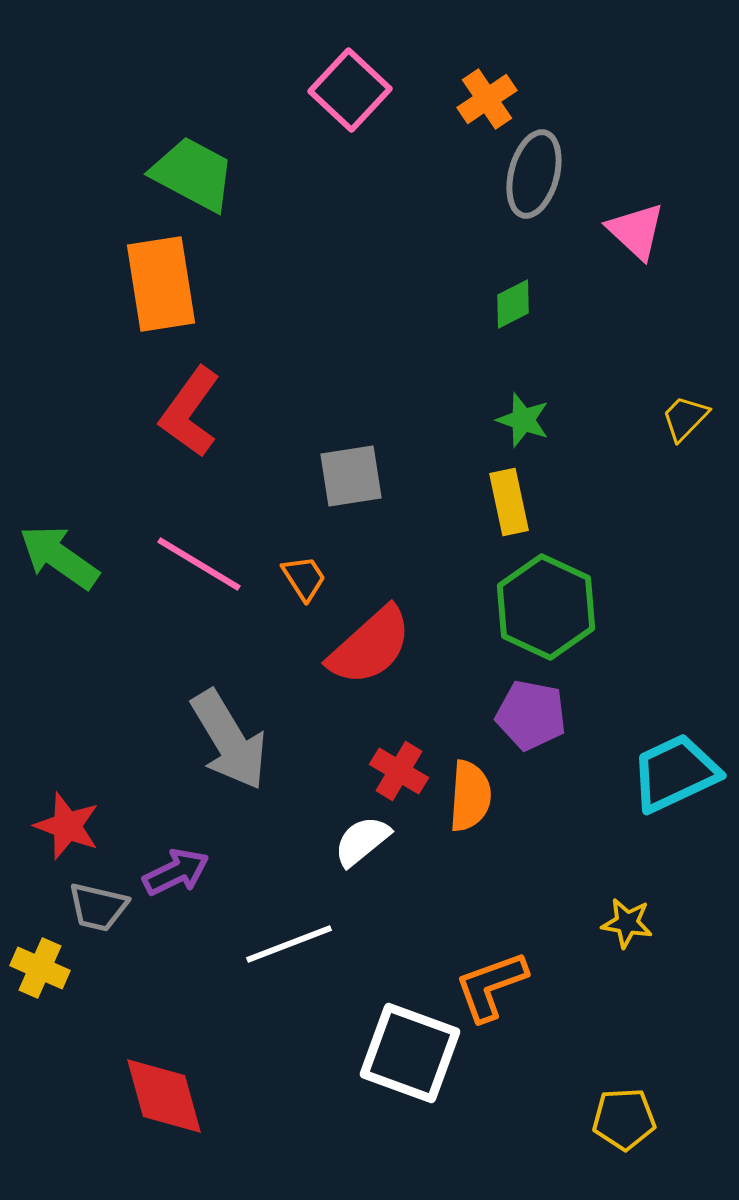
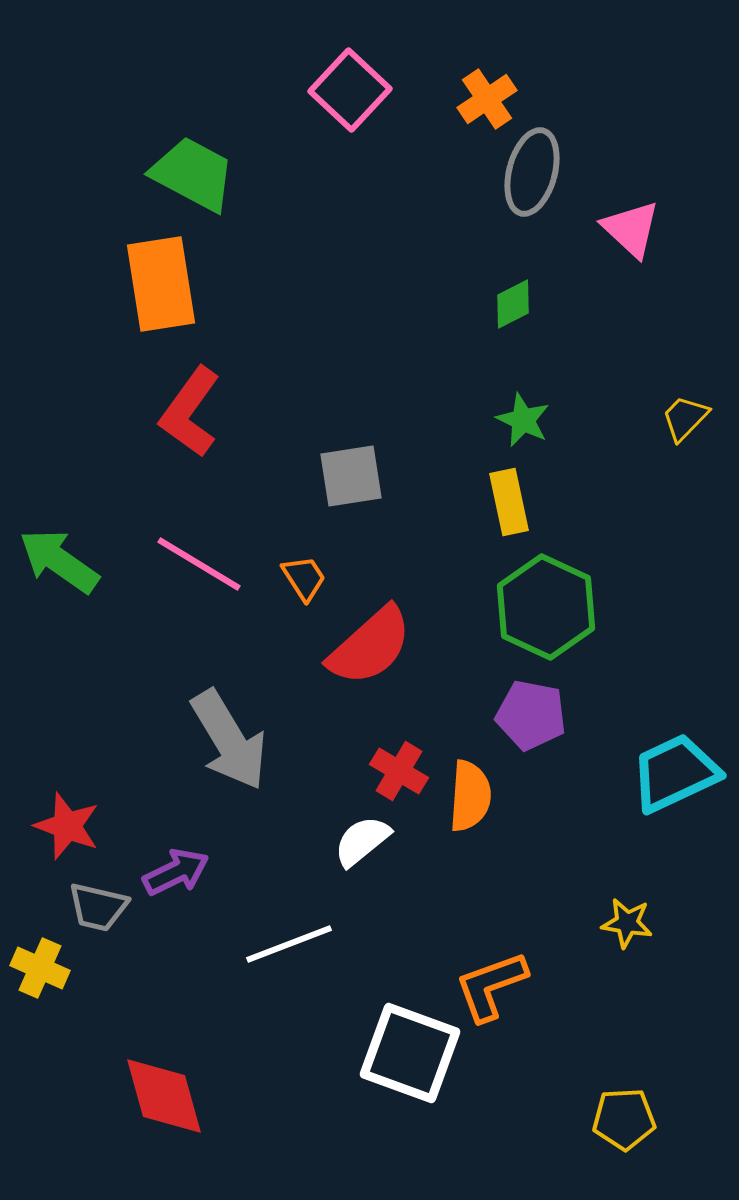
gray ellipse: moved 2 px left, 2 px up
pink triangle: moved 5 px left, 2 px up
green star: rotated 6 degrees clockwise
green arrow: moved 4 px down
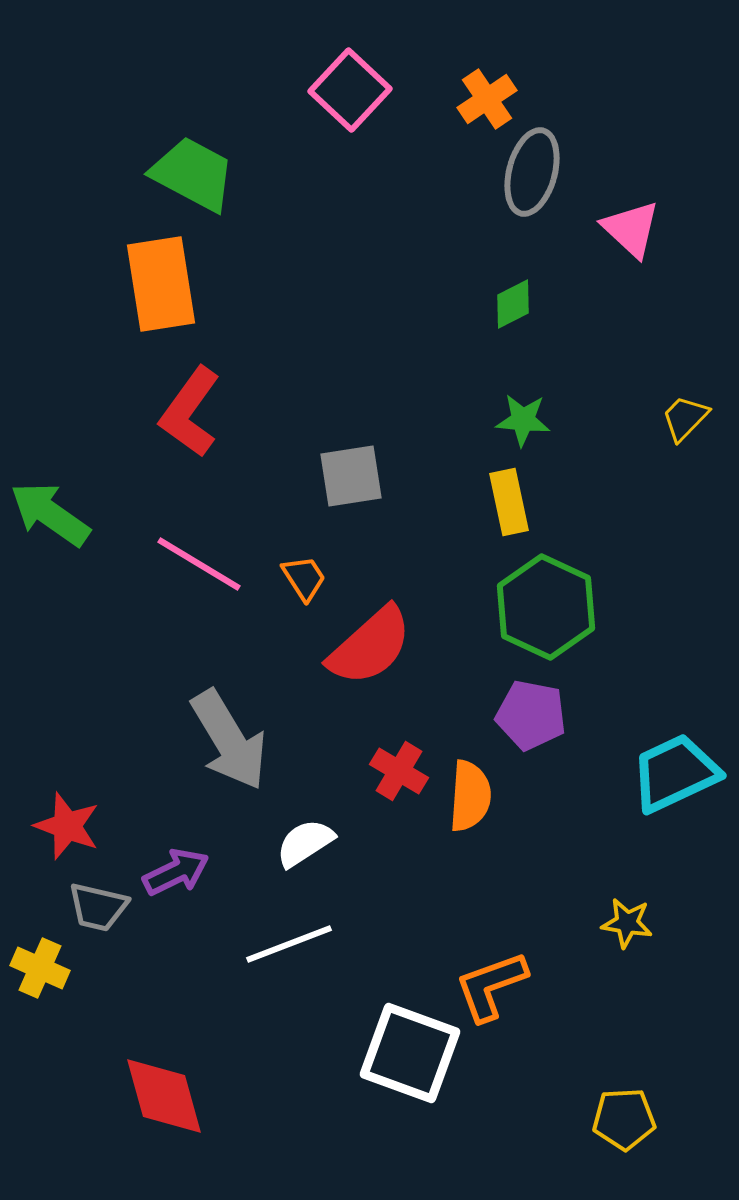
green star: rotated 20 degrees counterclockwise
green arrow: moved 9 px left, 47 px up
white semicircle: moved 57 px left, 2 px down; rotated 6 degrees clockwise
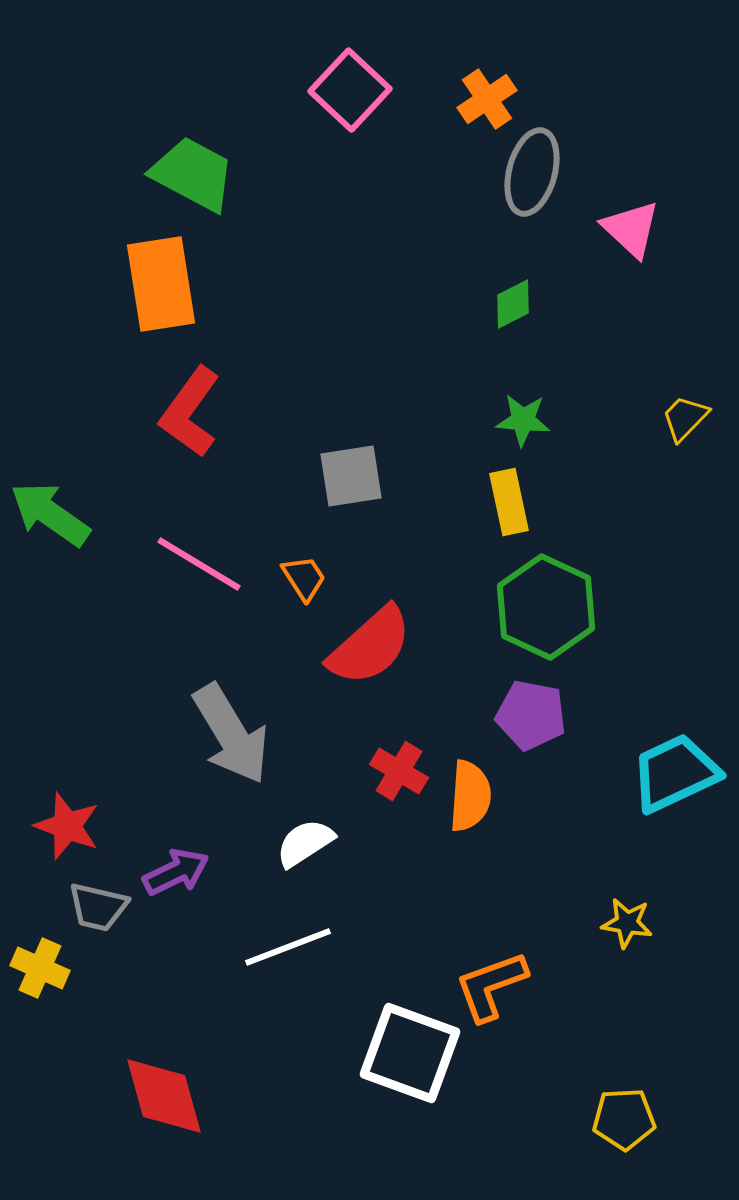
gray arrow: moved 2 px right, 6 px up
white line: moved 1 px left, 3 px down
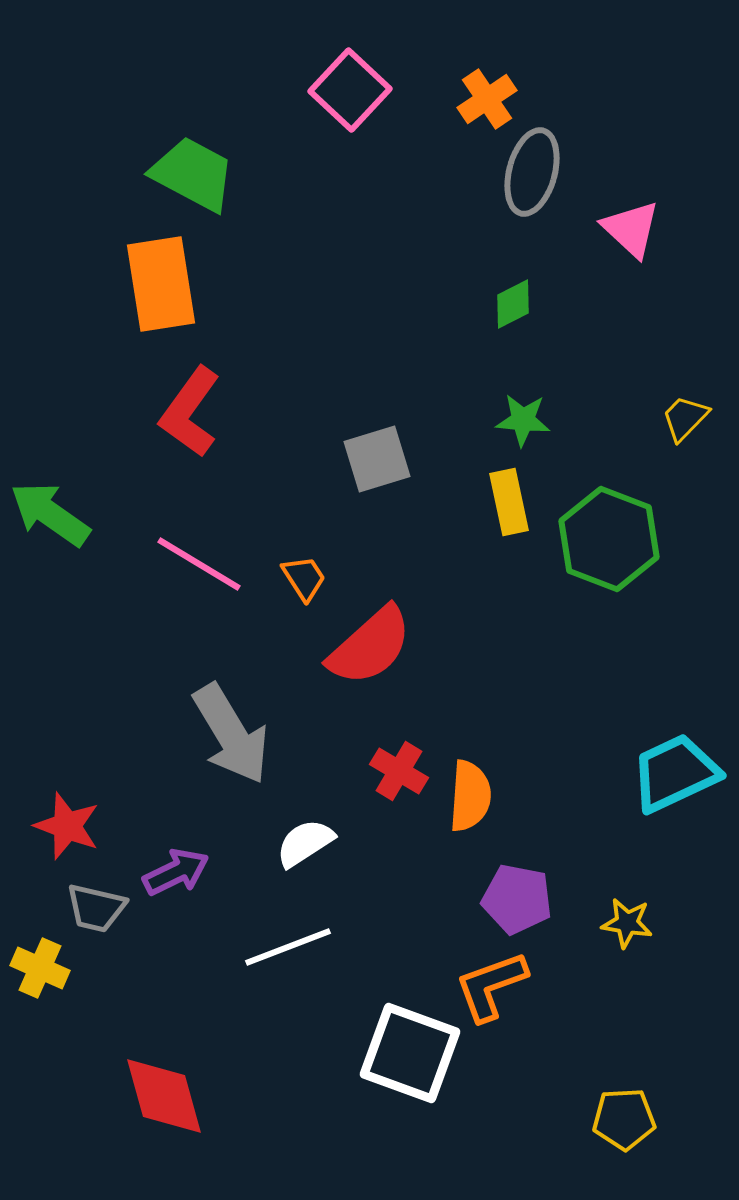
gray square: moved 26 px right, 17 px up; rotated 8 degrees counterclockwise
green hexagon: moved 63 px right, 68 px up; rotated 4 degrees counterclockwise
purple pentagon: moved 14 px left, 184 px down
gray trapezoid: moved 2 px left, 1 px down
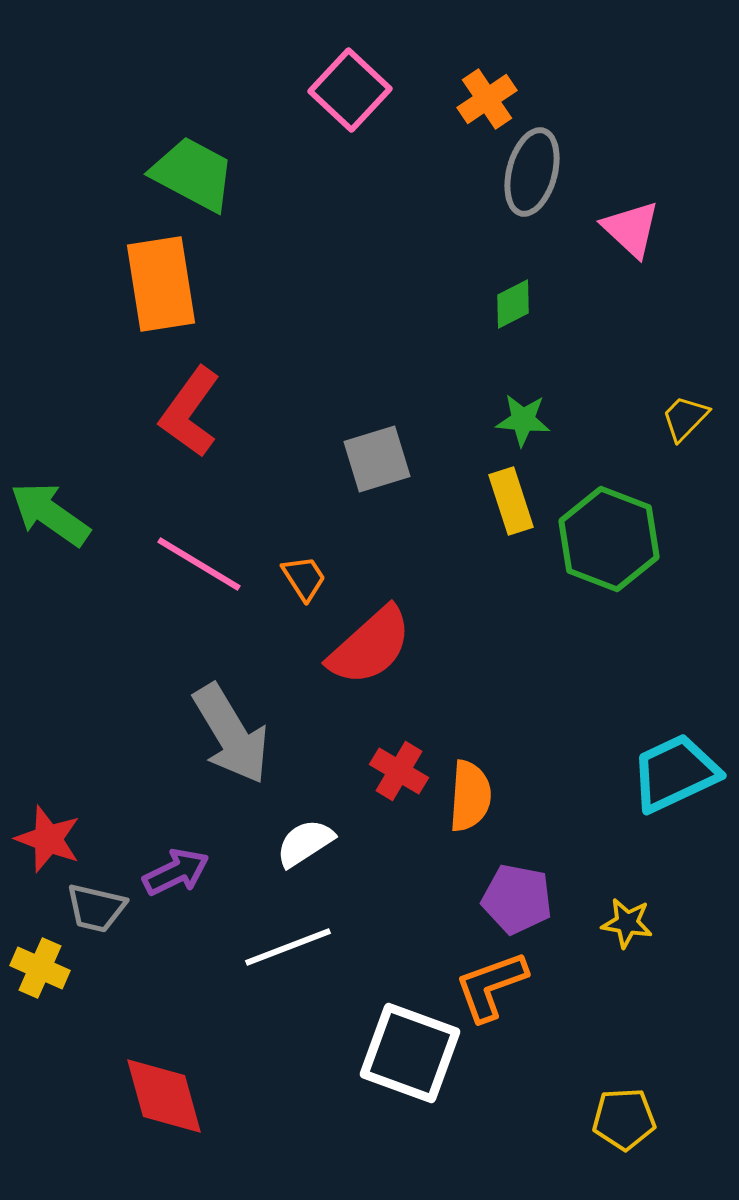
yellow rectangle: moved 2 px right, 1 px up; rotated 6 degrees counterclockwise
red star: moved 19 px left, 13 px down
